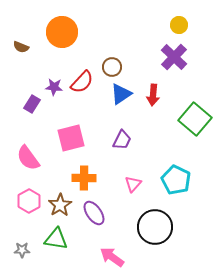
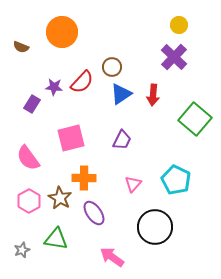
brown star: moved 7 px up; rotated 10 degrees counterclockwise
gray star: rotated 21 degrees counterclockwise
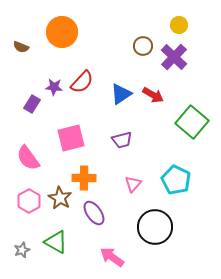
brown circle: moved 31 px right, 21 px up
red arrow: rotated 65 degrees counterclockwise
green square: moved 3 px left, 3 px down
purple trapezoid: rotated 50 degrees clockwise
green triangle: moved 3 px down; rotated 20 degrees clockwise
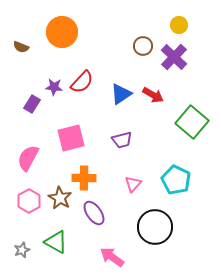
pink semicircle: rotated 64 degrees clockwise
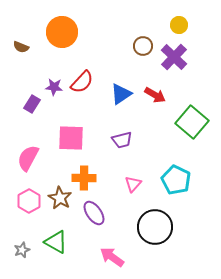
red arrow: moved 2 px right
pink square: rotated 16 degrees clockwise
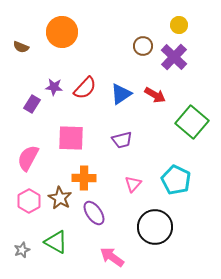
red semicircle: moved 3 px right, 6 px down
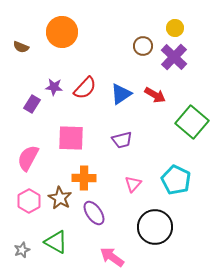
yellow circle: moved 4 px left, 3 px down
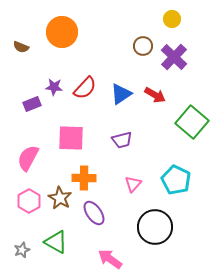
yellow circle: moved 3 px left, 9 px up
purple rectangle: rotated 36 degrees clockwise
pink arrow: moved 2 px left, 2 px down
